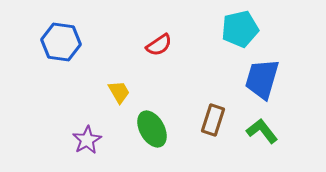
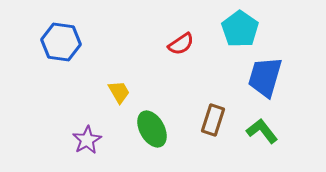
cyan pentagon: rotated 24 degrees counterclockwise
red semicircle: moved 22 px right, 1 px up
blue trapezoid: moved 3 px right, 2 px up
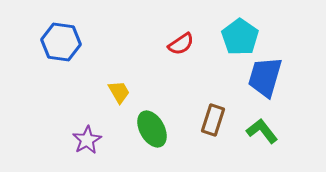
cyan pentagon: moved 8 px down
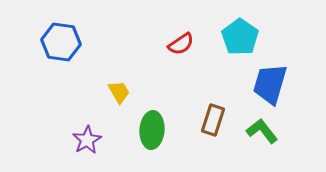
blue trapezoid: moved 5 px right, 7 px down
green ellipse: moved 1 px down; rotated 33 degrees clockwise
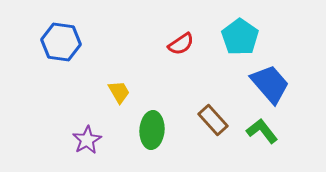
blue trapezoid: rotated 123 degrees clockwise
brown rectangle: rotated 60 degrees counterclockwise
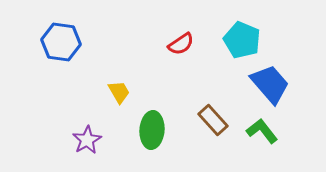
cyan pentagon: moved 2 px right, 3 px down; rotated 12 degrees counterclockwise
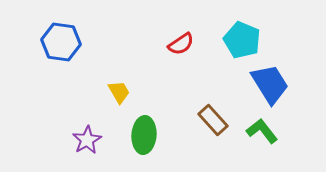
blue trapezoid: rotated 9 degrees clockwise
green ellipse: moved 8 px left, 5 px down
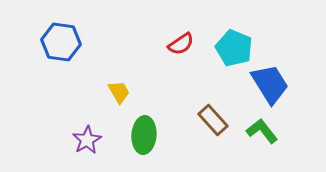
cyan pentagon: moved 8 px left, 8 px down
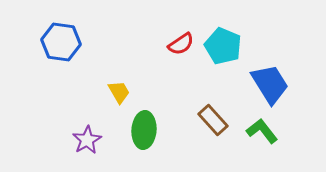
cyan pentagon: moved 11 px left, 2 px up
green ellipse: moved 5 px up
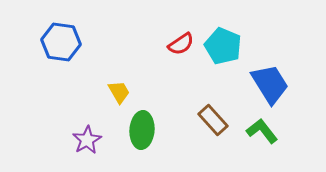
green ellipse: moved 2 px left
